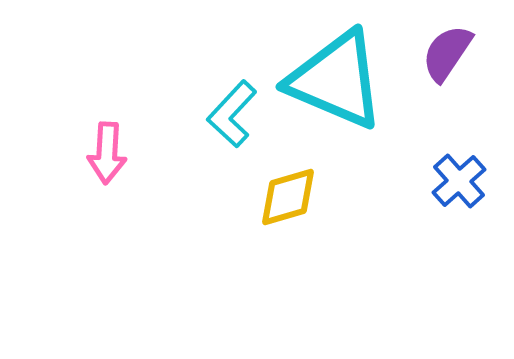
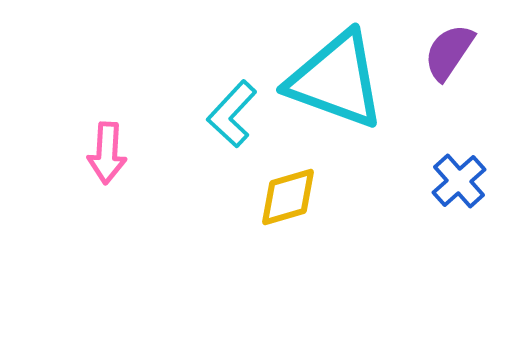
purple semicircle: moved 2 px right, 1 px up
cyan triangle: rotated 3 degrees counterclockwise
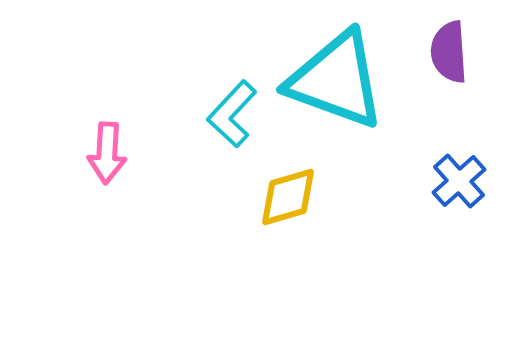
purple semicircle: rotated 38 degrees counterclockwise
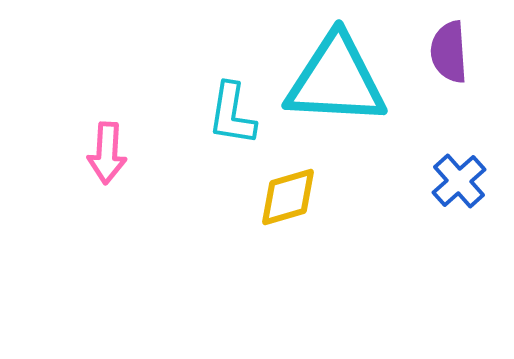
cyan triangle: rotated 17 degrees counterclockwise
cyan L-shape: rotated 34 degrees counterclockwise
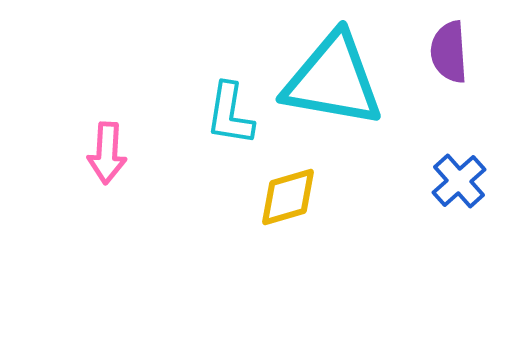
cyan triangle: moved 3 px left; rotated 7 degrees clockwise
cyan L-shape: moved 2 px left
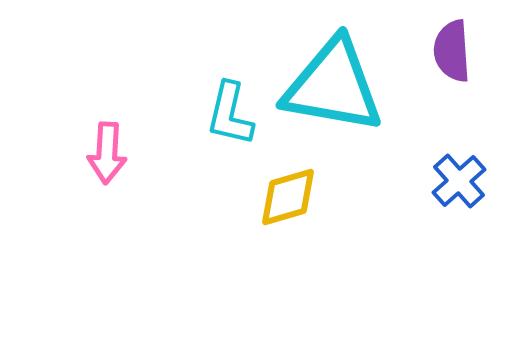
purple semicircle: moved 3 px right, 1 px up
cyan triangle: moved 6 px down
cyan L-shape: rotated 4 degrees clockwise
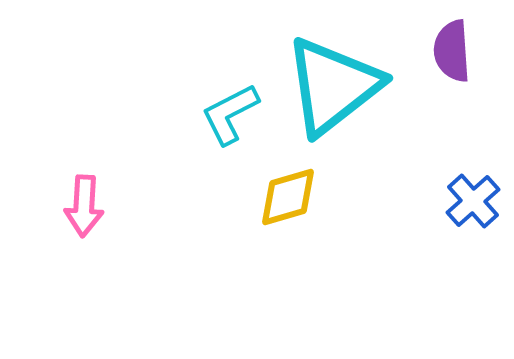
cyan triangle: rotated 48 degrees counterclockwise
cyan L-shape: rotated 50 degrees clockwise
pink arrow: moved 23 px left, 53 px down
blue cross: moved 14 px right, 20 px down
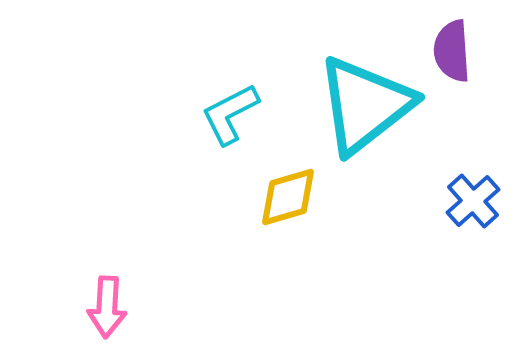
cyan triangle: moved 32 px right, 19 px down
pink arrow: moved 23 px right, 101 px down
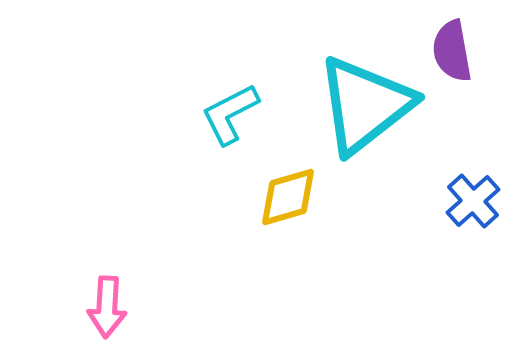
purple semicircle: rotated 6 degrees counterclockwise
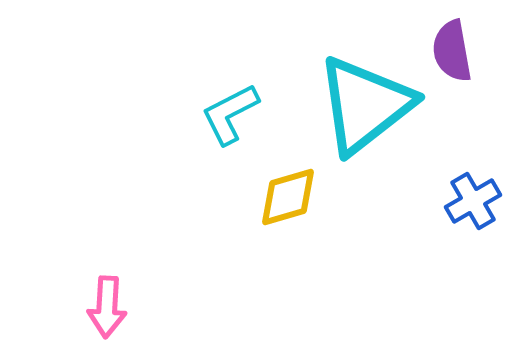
blue cross: rotated 12 degrees clockwise
